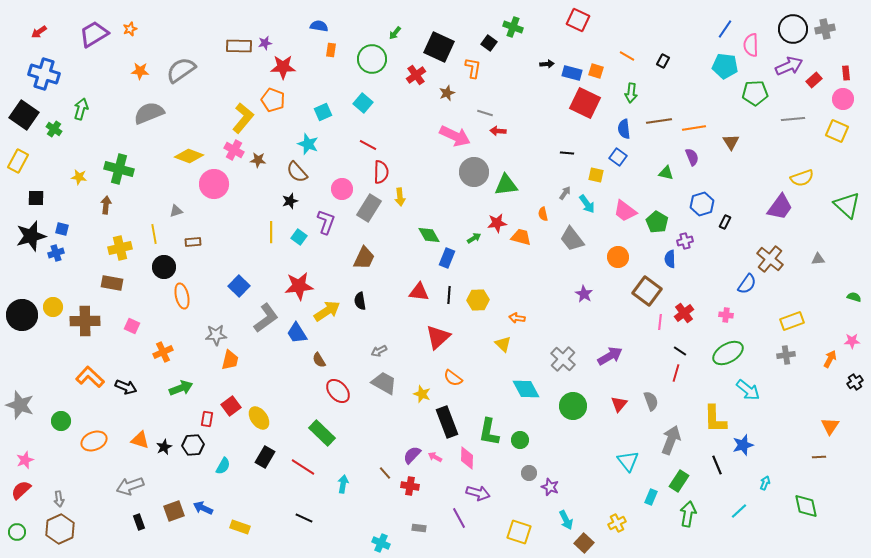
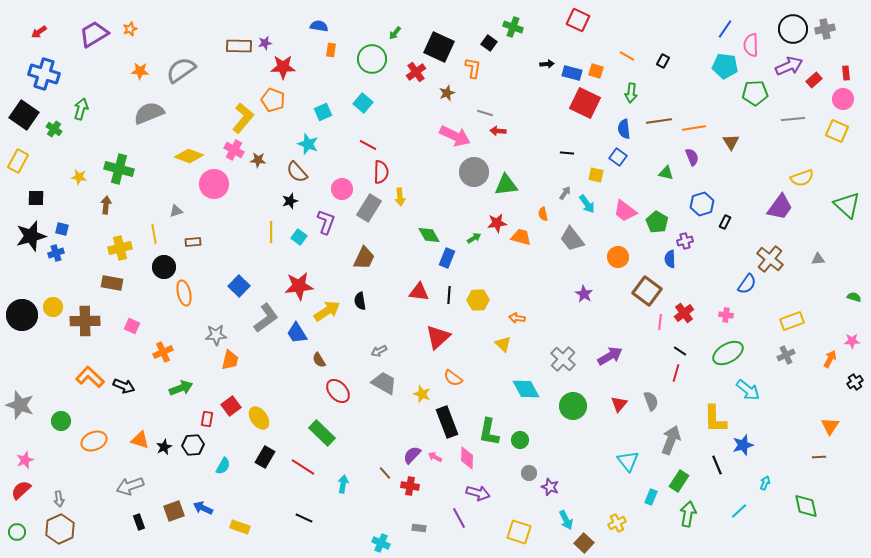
red cross at (416, 75): moved 3 px up
orange ellipse at (182, 296): moved 2 px right, 3 px up
gray cross at (786, 355): rotated 18 degrees counterclockwise
black arrow at (126, 387): moved 2 px left, 1 px up
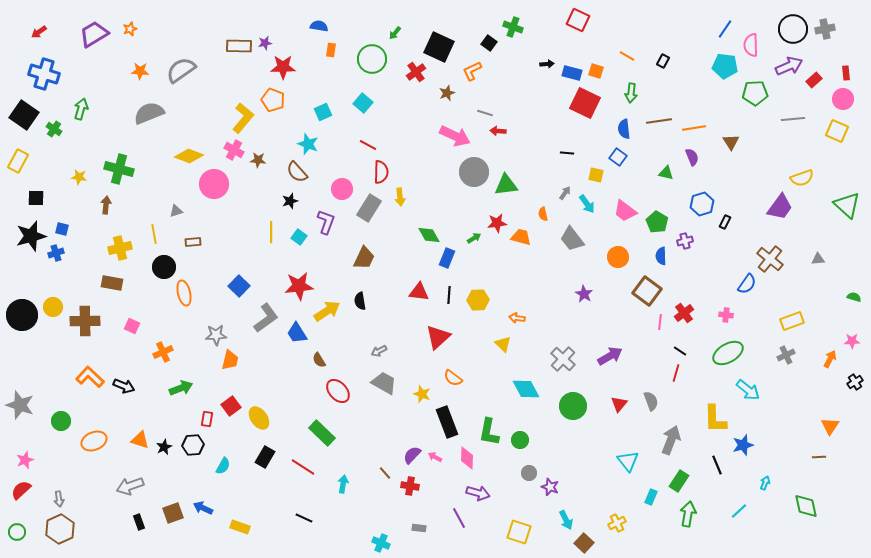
orange L-shape at (473, 68): moved 1 px left, 3 px down; rotated 125 degrees counterclockwise
blue semicircle at (670, 259): moved 9 px left, 3 px up
brown square at (174, 511): moved 1 px left, 2 px down
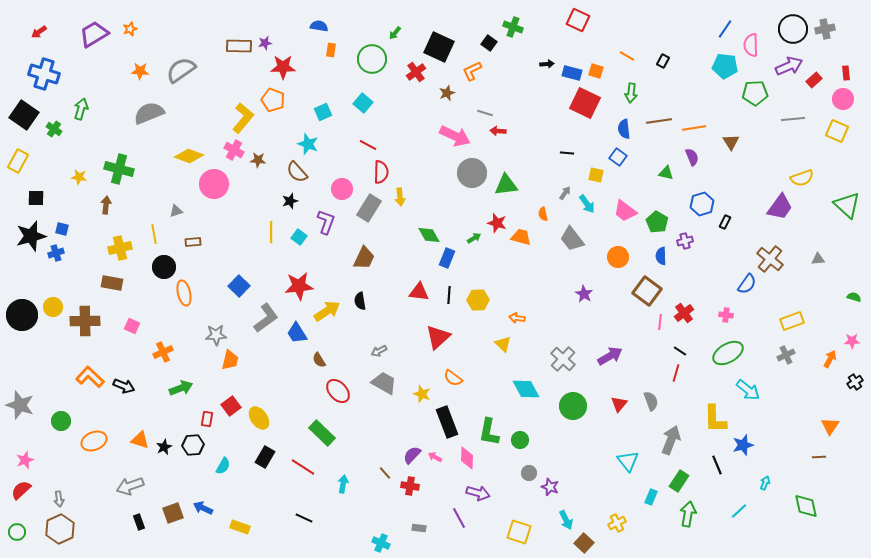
gray circle at (474, 172): moved 2 px left, 1 px down
red star at (497, 223): rotated 24 degrees clockwise
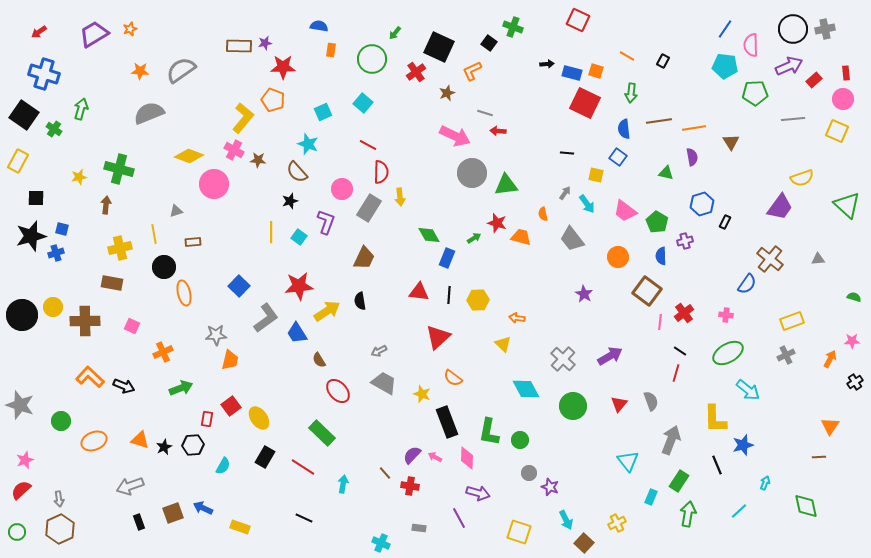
purple semicircle at (692, 157): rotated 12 degrees clockwise
yellow star at (79, 177): rotated 21 degrees counterclockwise
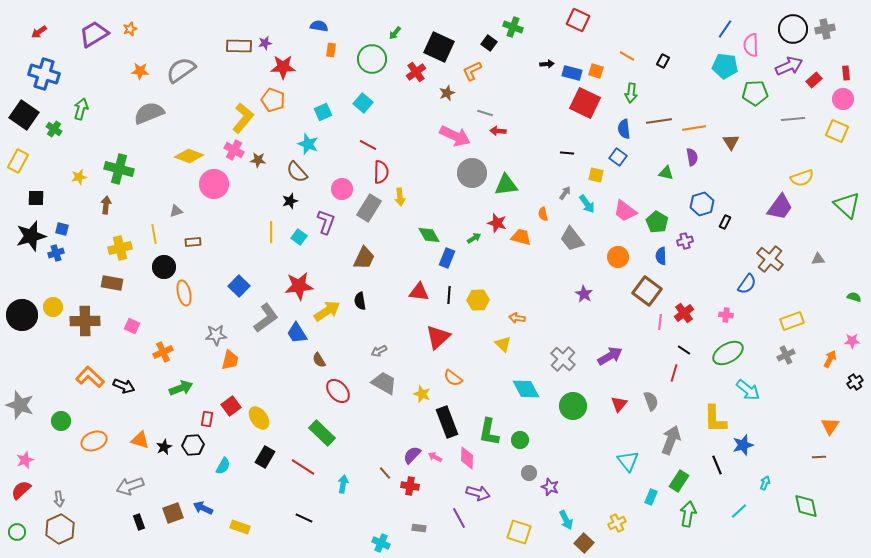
black line at (680, 351): moved 4 px right, 1 px up
red line at (676, 373): moved 2 px left
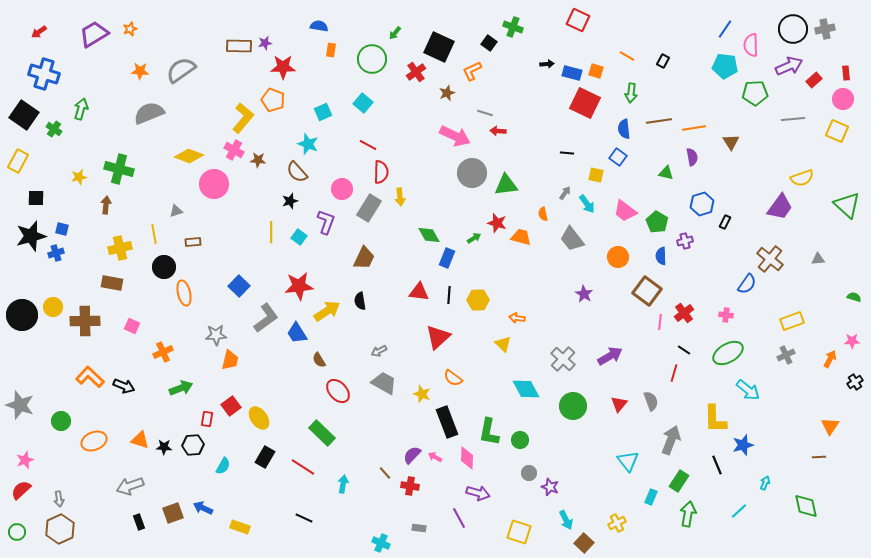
black star at (164, 447): rotated 28 degrees clockwise
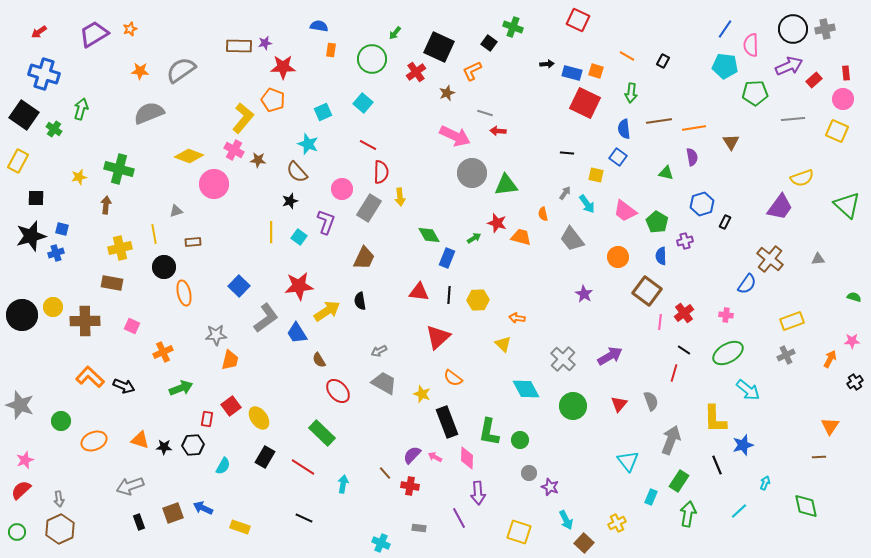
purple arrow at (478, 493): rotated 70 degrees clockwise
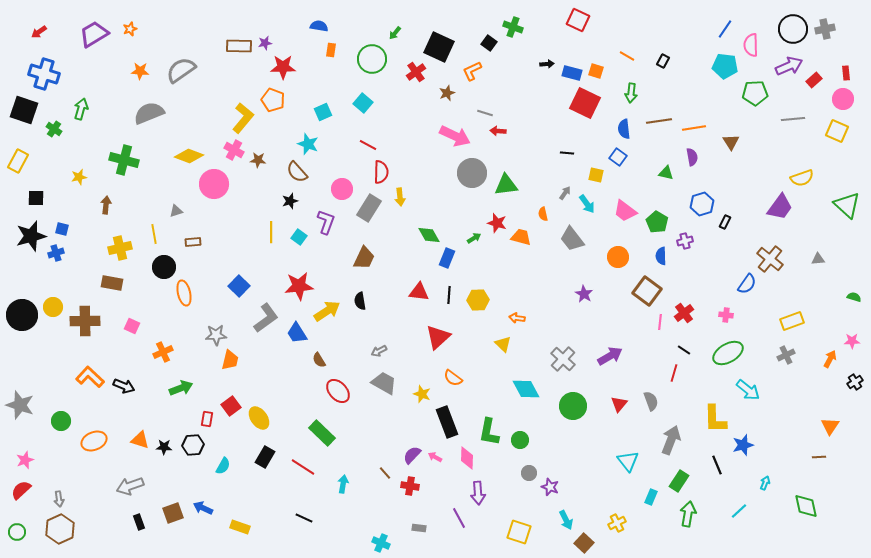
black square at (24, 115): moved 5 px up; rotated 16 degrees counterclockwise
green cross at (119, 169): moved 5 px right, 9 px up
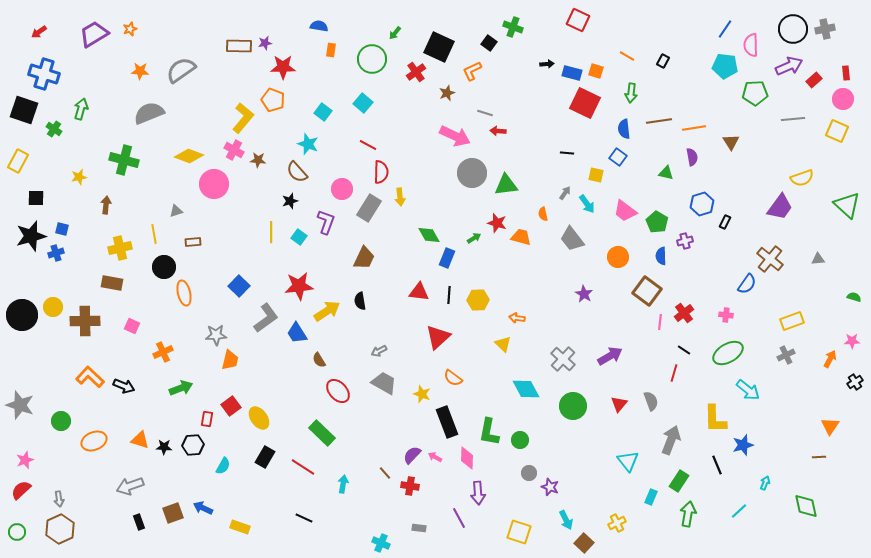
cyan square at (323, 112): rotated 30 degrees counterclockwise
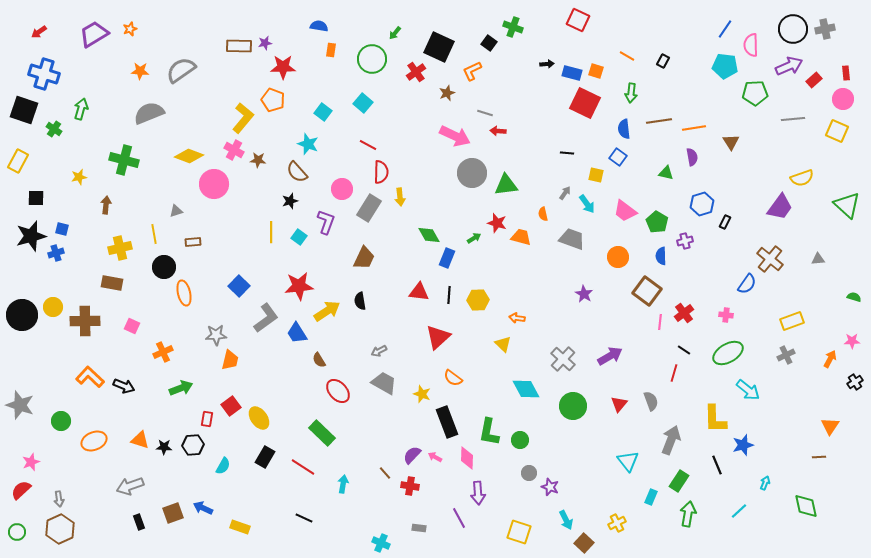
gray trapezoid at (572, 239): rotated 148 degrees clockwise
pink star at (25, 460): moved 6 px right, 2 px down
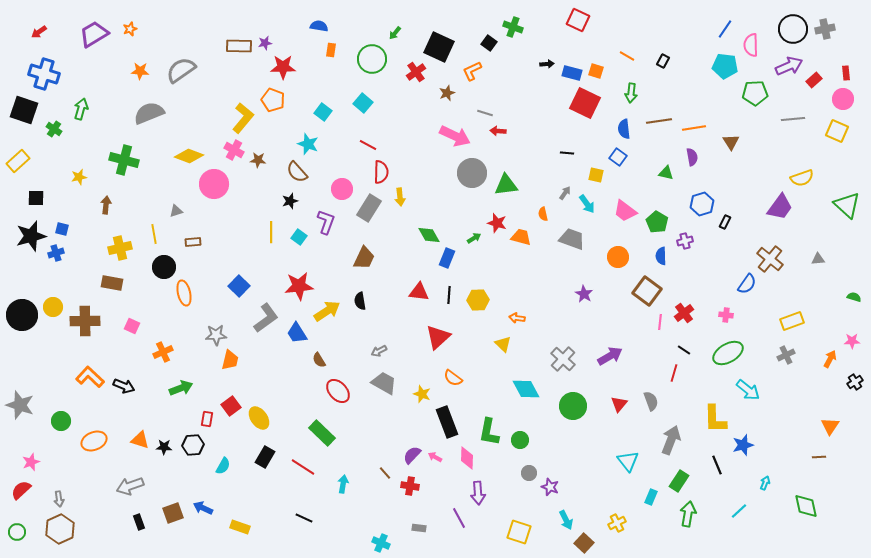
yellow rectangle at (18, 161): rotated 20 degrees clockwise
